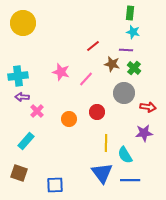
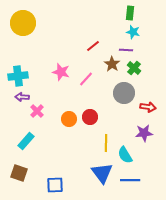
brown star: rotated 21 degrees clockwise
red circle: moved 7 px left, 5 px down
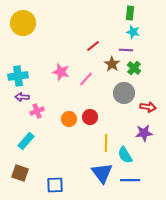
pink cross: rotated 24 degrees clockwise
brown square: moved 1 px right
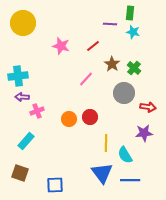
purple line: moved 16 px left, 26 px up
pink star: moved 26 px up
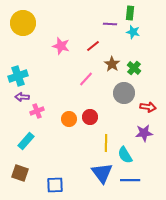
cyan cross: rotated 12 degrees counterclockwise
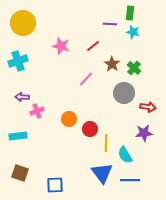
cyan cross: moved 15 px up
red circle: moved 12 px down
cyan rectangle: moved 8 px left, 5 px up; rotated 42 degrees clockwise
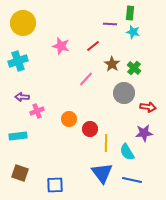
cyan semicircle: moved 2 px right, 3 px up
blue line: moved 2 px right; rotated 12 degrees clockwise
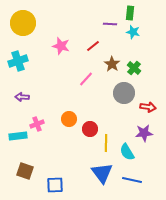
pink cross: moved 13 px down
brown square: moved 5 px right, 2 px up
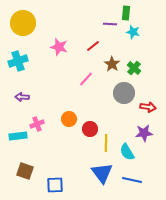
green rectangle: moved 4 px left
pink star: moved 2 px left, 1 px down
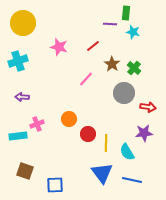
red circle: moved 2 px left, 5 px down
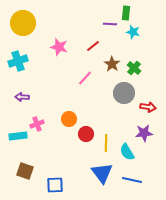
pink line: moved 1 px left, 1 px up
red circle: moved 2 px left
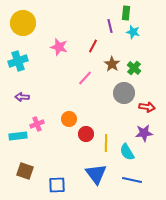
purple line: moved 2 px down; rotated 72 degrees clockwise
red line: rotated 24 degrees counterclockwise
red arrow: moved 1 px left
blue triangle: moved 6 px left, 1 px down
blue square: moved 2 px right
